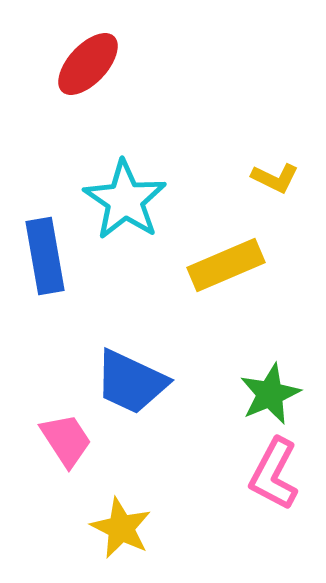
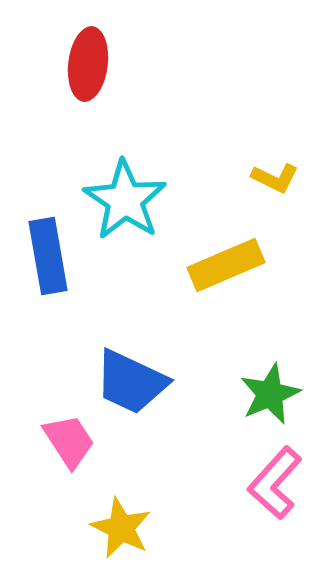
red ellipse: rotated 36 degrees counterclockwise
blue rectangle: moved 3 px right
pink trapezoid: moved 3 px right, 1 px down
pink L-shape: moved 1 px right, 9 px down; rotated 14 degrees clockwise
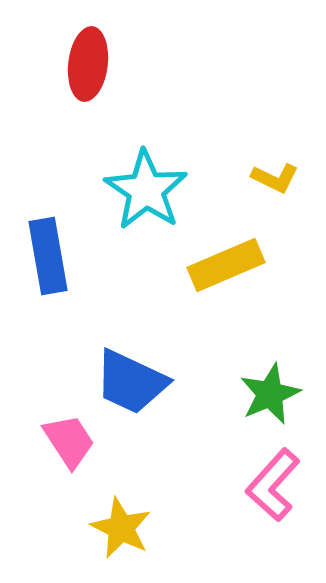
cyan star: moved 21 px right, 10 px up
pink L-shape: moved 2 px left, 2 px down
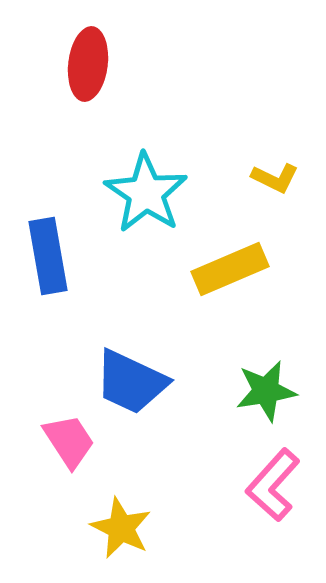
cyan star: moved 3 px down
yellow rectangle: moved 4 px right, 4 px down
green star: moved 4 px left, 3 px up; rotated 14 degrees clockwise
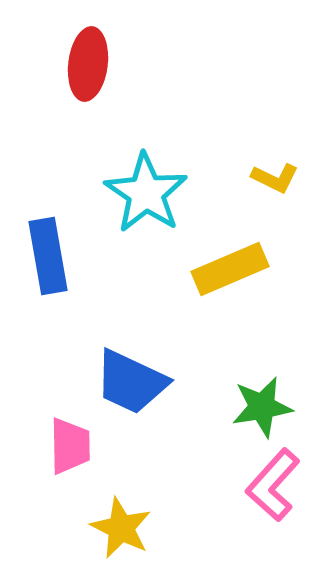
green star: moved 4 px left, 16 px down
pink trapezoid: moved 1 px right, 5 px down; rotated 32 degrees clockwise
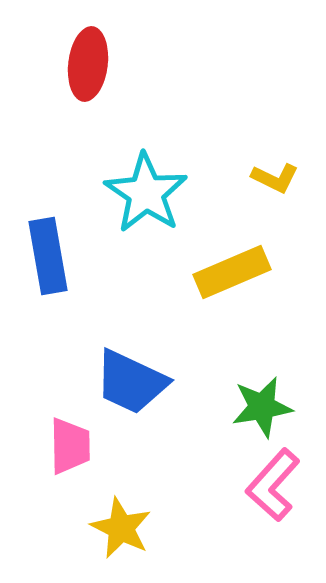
yellow rectangle: moved 2 px right, 3 px down
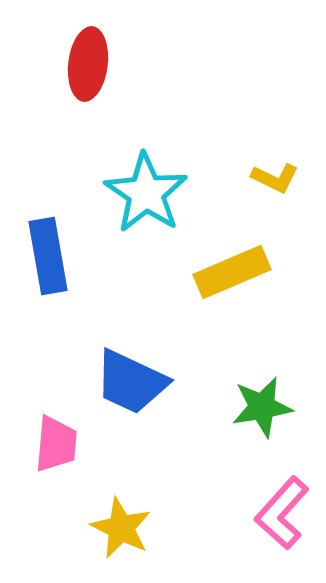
pink trapezoid: moved 14 px left, 2 px up; rotated 6 degrees clockwise
pink L-shape: moved 9 px right, 28 px down
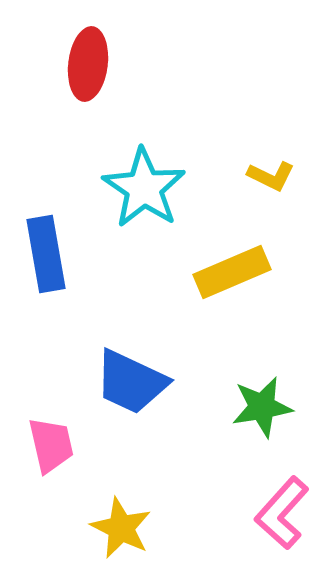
yellow L-shape: moved 4 px left, 2 px up
cyan star: moved 2 px left, 5 px up
blue rectangle: moved 2 px left, 2 px up
pink trapezoid: moved 5 px left, 1 px down; rotated 18 degrees counterclockwise
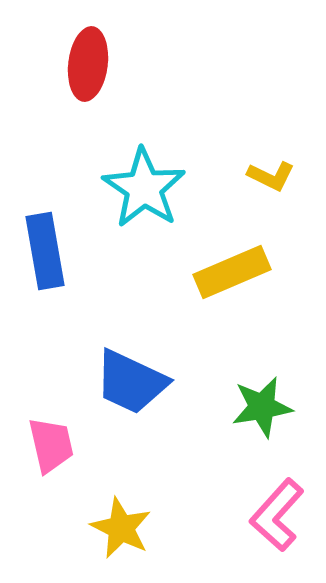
blue rectangle: moved 1 px left, 3 px up
pink L-shape: moved 5 px left, 2 px down
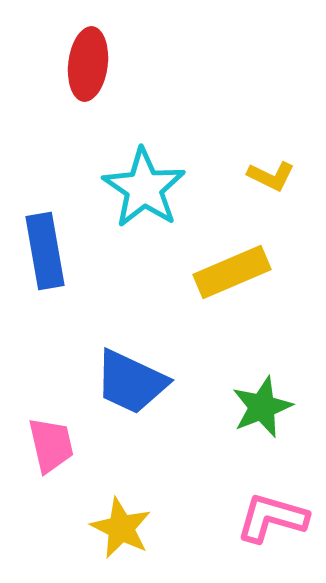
green star: rotated 12 degrees counterclockwise
pink L-shape: moved 5 px left, 3 px down; rotated 64 degrees clockwise
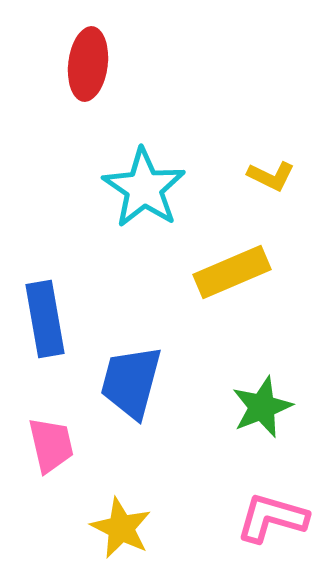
blue rectangle: moved 68 px down
blue trapezoid: rotated 80 degrees clockwise
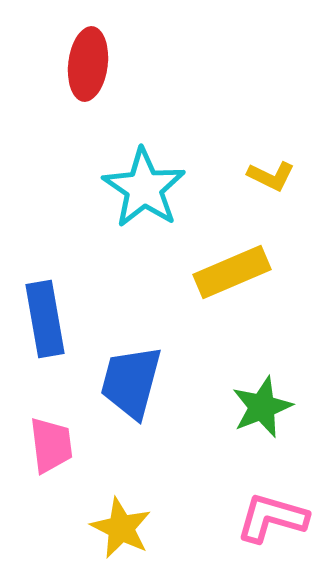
pink trapezoid: rotated 6 degrees clockwise
